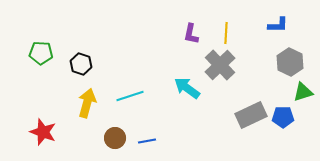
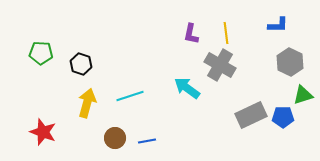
yellow line: rotated 10 degrees counterclockwise
gray cross: rotated 16 degrees counterclockwise
green triangle: moved 3 px down
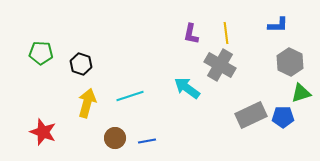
green triangle: moved 2 px left, 2 px up
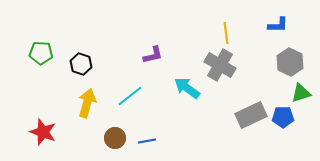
purple L-shape: moved 38 px left, 21 px down; rotated 115 degrees counterclockwise
cyan line: rotated 20 degrees counterclockwise
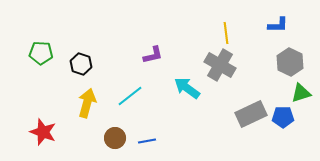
gray rectangle: moved 1 px up
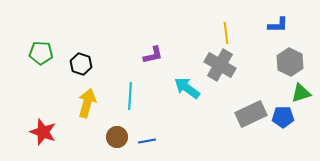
cyan line: rotated 48 degrees counterclockwise
brown circle: moved 2 px right, 1 px up
